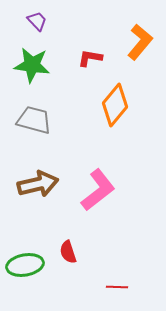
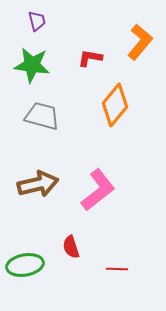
purple trapezoid: rotated 30 degrees clockwise
gray trapezoid: moved 8 px right, 4 px up
red semicircle: moved 3 px right, 5 px up
red line: moved 18 px up
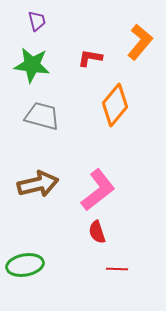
red semicircle: moved 26 px right, 15 px up
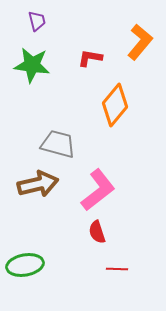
gray trapezoid: moved 16 px right, 28 px down
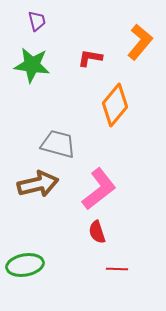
pink L-shape: moved 1 px right, 1 px up
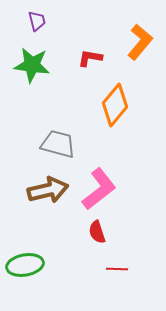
brown arrow: moved 10 px right, 6 px down
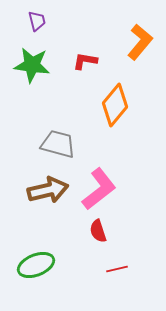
red L-shape: moved 5 px left, 3 px down
red semicircle: moved 1 px right, 1 px up
green ellipse: moved 11 px right; rotated 12 degrees counterclockwise
red line: rotated 15 degrees counterclockwise
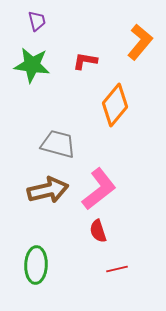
green ellipse: rotated 66 degrees counterclockwise
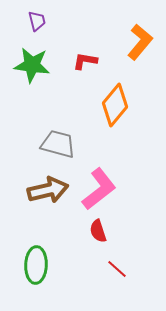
red line: rotated 55 degrees clockwise
